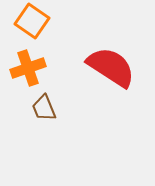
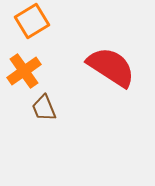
orange square: rotated 24 degrees clockwise
orange cross: moved 4 px left, 3 px down; rotated 16 degrees counterclockwise
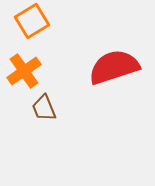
red semicircle: moved 3 px right; rotated 51 degrees counterclockwise
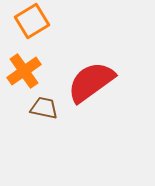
red semicircle: moved 23 px left, 15 px down; rotated 18 degrees counterclockwise
brown trapezoid: rotated 124 degrees clockwise
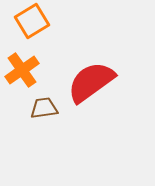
orange cross: moved 2 px left, 1 px up
brown trapezoid: rotated 20 degrees counterclockwise
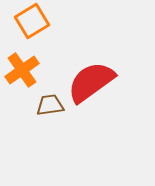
brown trapezoid: moved 6 px right, 3 px up
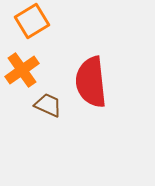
red semicircle: rotated 60 degrees counterclockwise
brown trapezoid: moved 2 px left; rotated 32 degrees clockwise
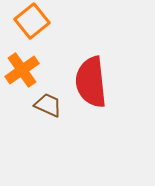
orange square: rotated 8 degrees counterclockwise
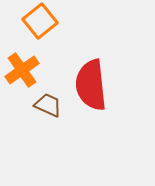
orange square: moved 8 px right
red semicircle: moved 3 px down
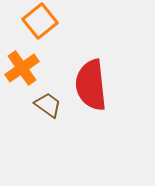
orange cross: moved 2 px up
brown trapezoid: rotated 12 degrees clockwise
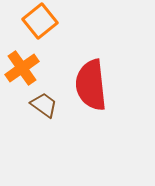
brown trapezoid: moved 4 px left
